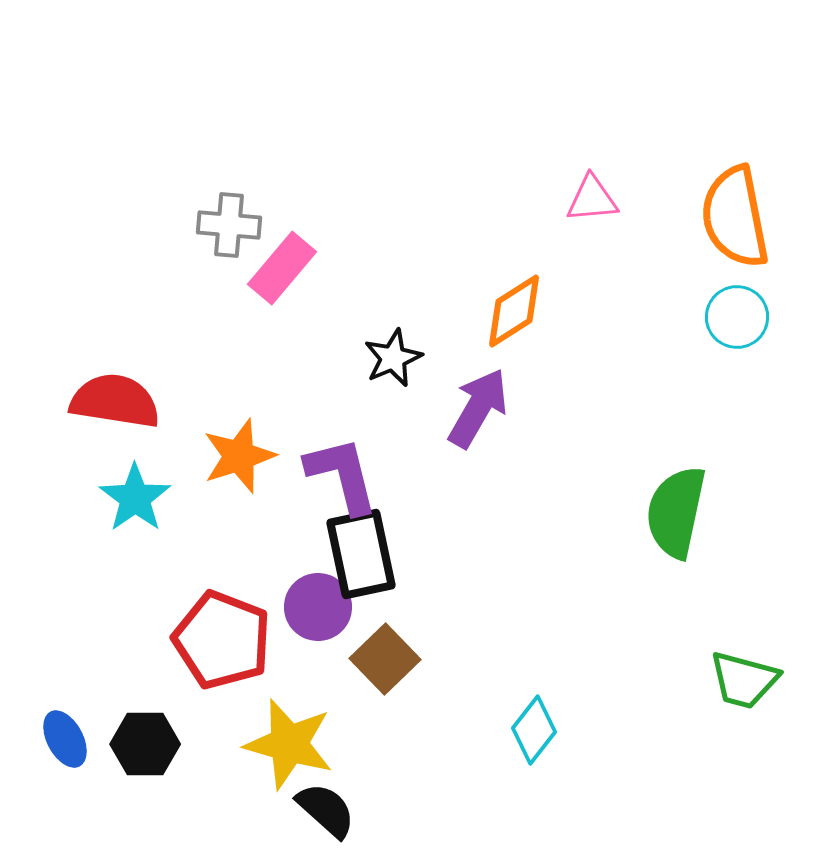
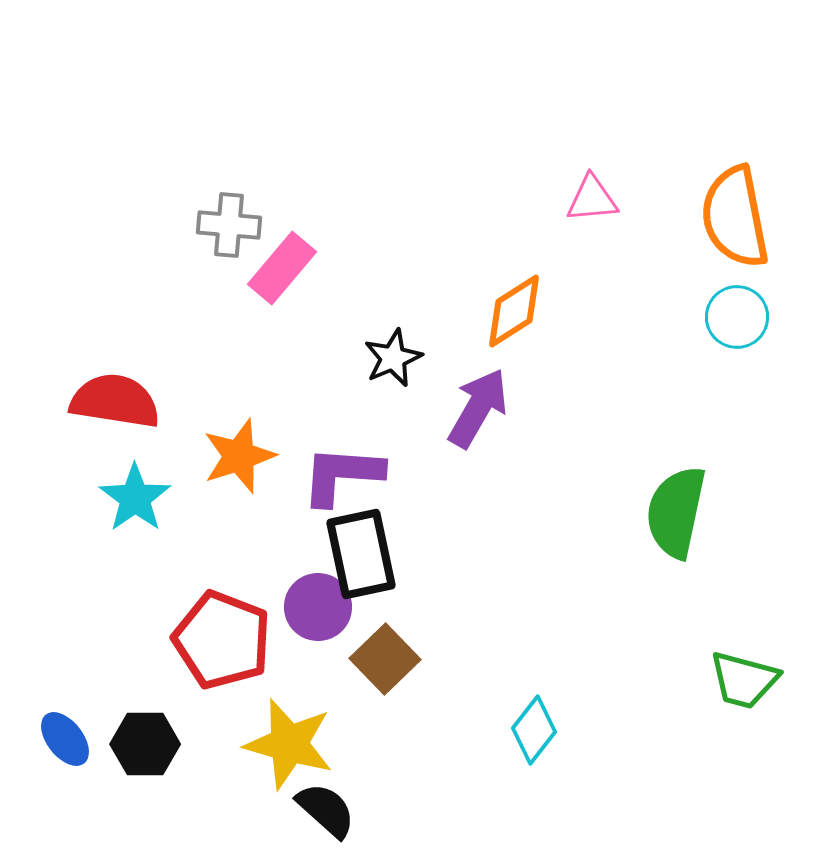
purple L-shape: rotated 72 degrees counterclockwise
blue ellipse: rotated 10 degrees counterclockwise
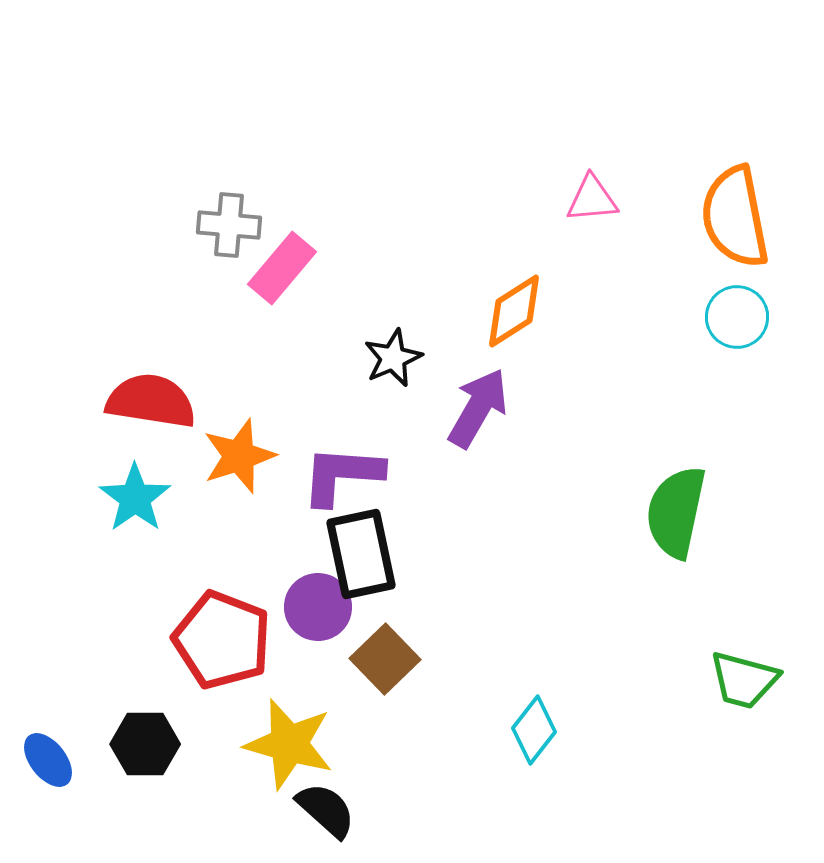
red semicircle: moved 36 px right
blue ellipse: moved 17 px left, 21 px down
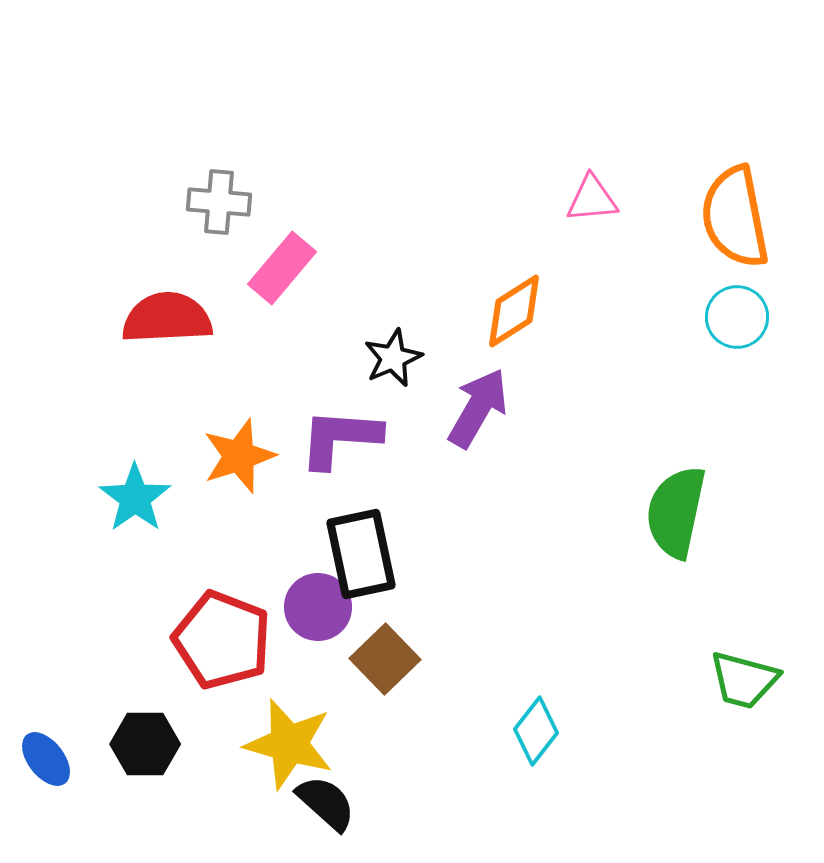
gray cross: moved 10 px left, 23 px up
red semicircle: moved 16 px right, 83 px up; rotated 12 degrees counterclockwise
purple L-shape: moved 2 px left, 37 px up
cyan diamond: moved 2 px right, 1 px down
blue ellipse: moved 2 px left, 1 px up
black semicircle: moved 7 px up
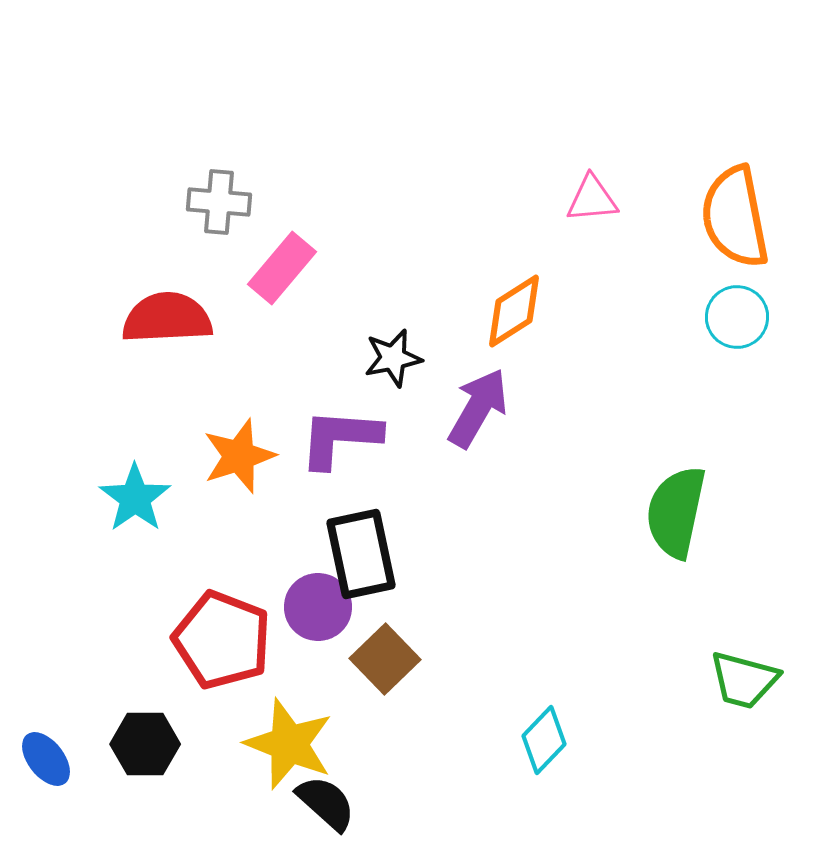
black star: rotated 12 degrees clockwise
cyan diamond: moved 8 px right, 9 px down; rotated 6 degrees clockwise
yellow star: rotated 6 degrees clockwise
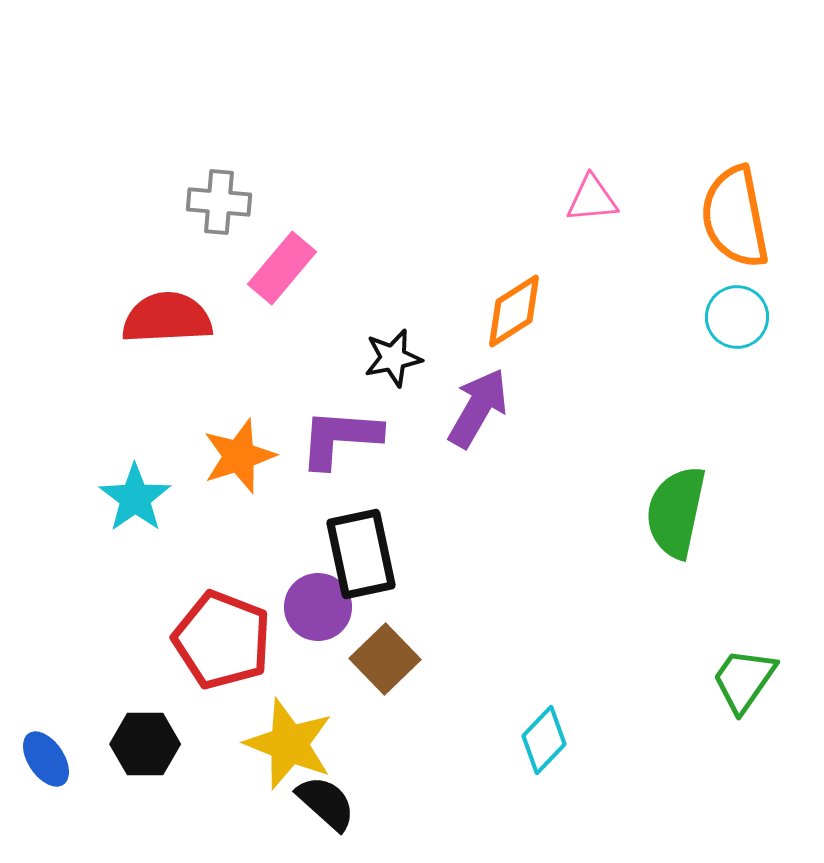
green trapezoid: rotated 110 degrees clockwise
blue ellipse: rotated 4 degrees clockwise
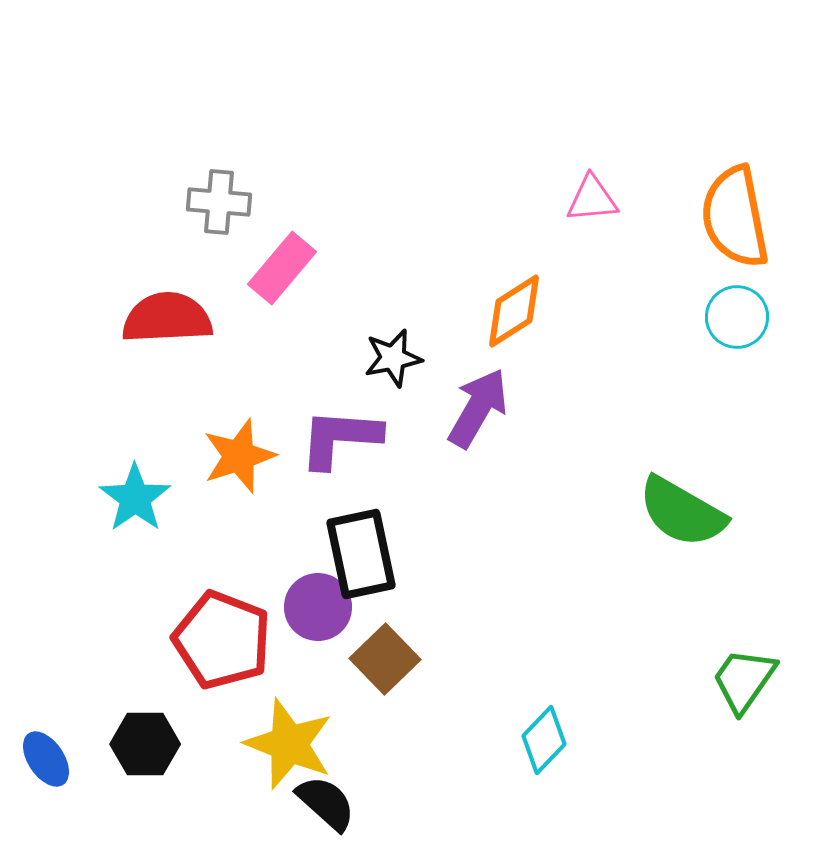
green semicircle: moved 6 px right; rotated 72 degrees counterclockwise
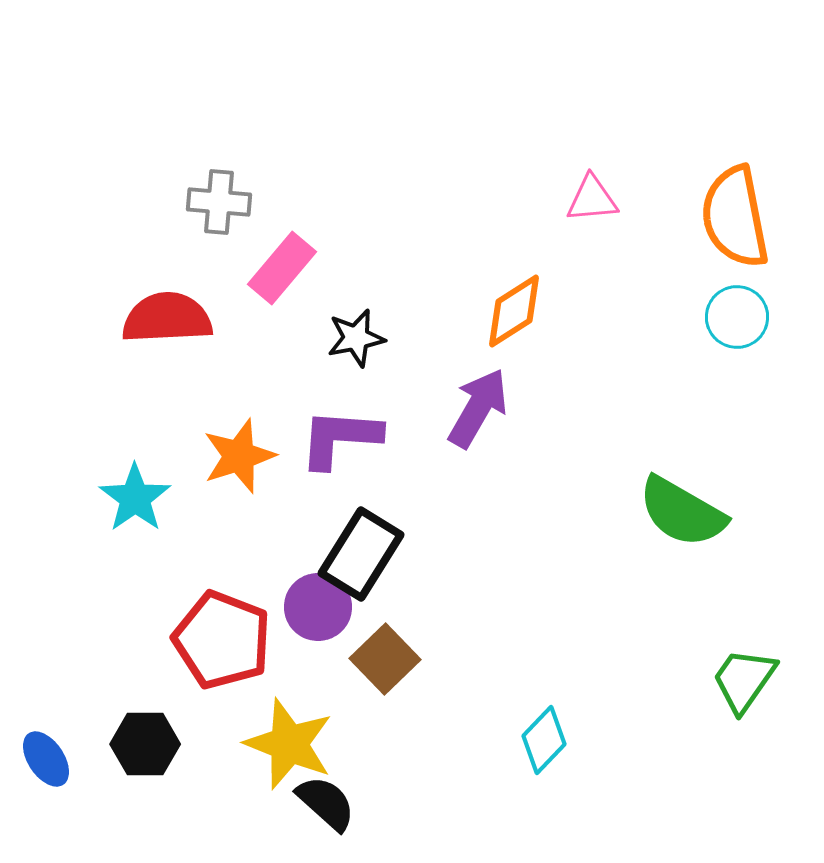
black star: moved 37 px left, 20 px up
black rectangle: rotated 44 degrees clockwise
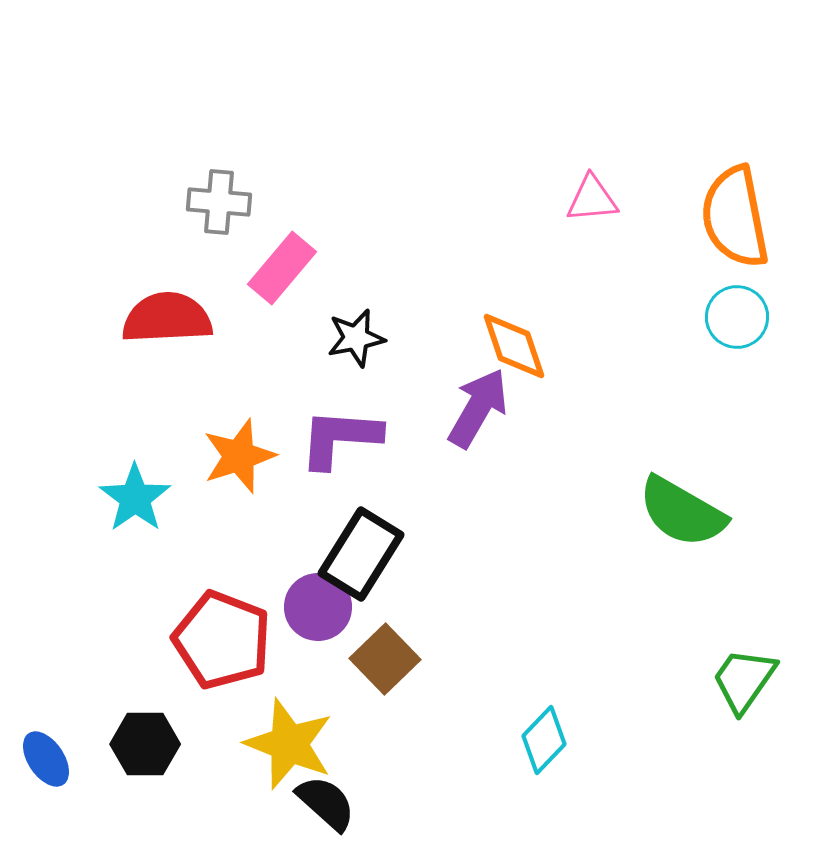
orange diamond: moved 35 px down; rotated 76 degrees counterclockwise
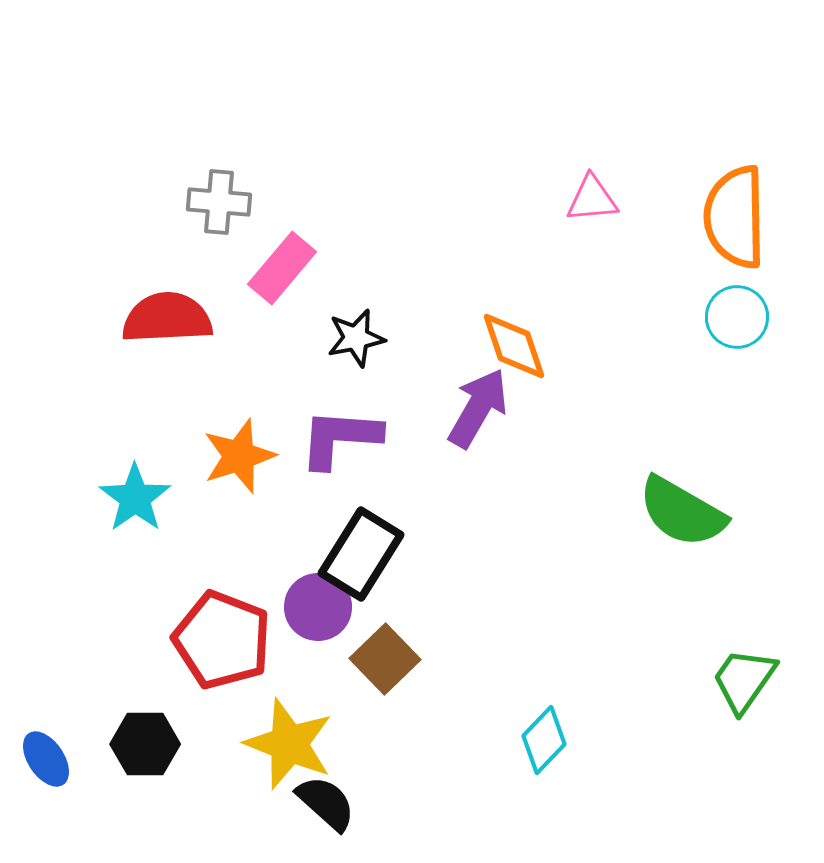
orange semicircle: rotated 10 degrees clockwise
